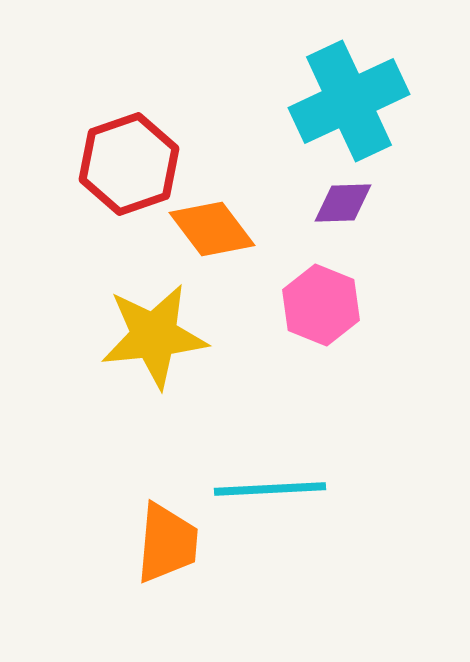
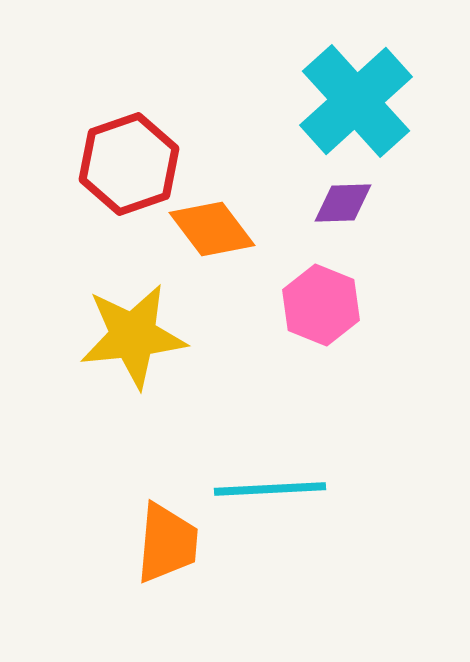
cyan cross: moved 7 px right; rotated 17 degrees counterclockwise
yellow star: moved 21 px left
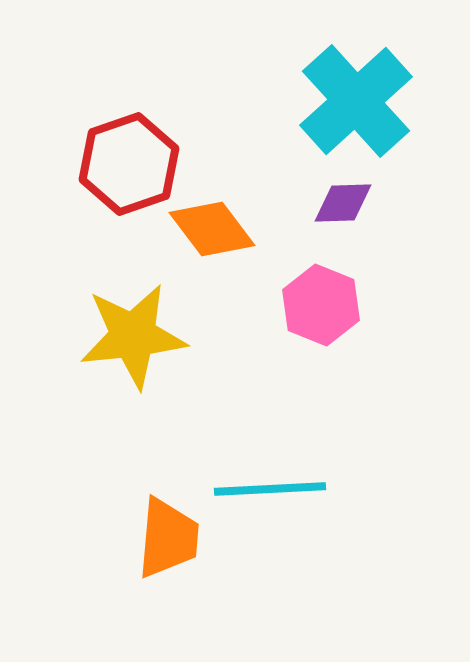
orange trapezoid: moved 1 px right, 5 px up
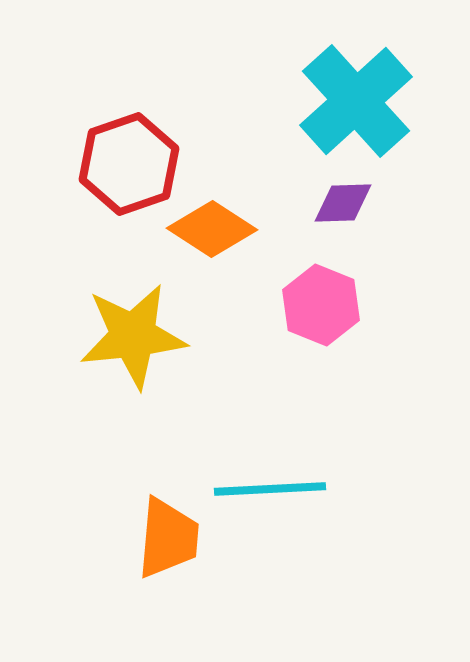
orange diamond: rotated 20 degrees counterclockwise
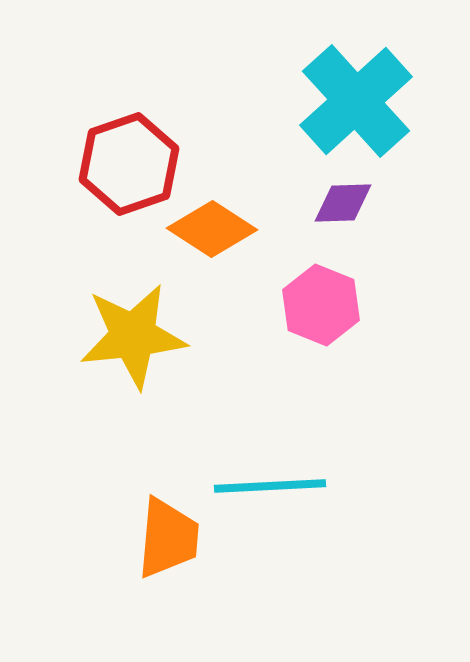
cyan line: moved 3 px up
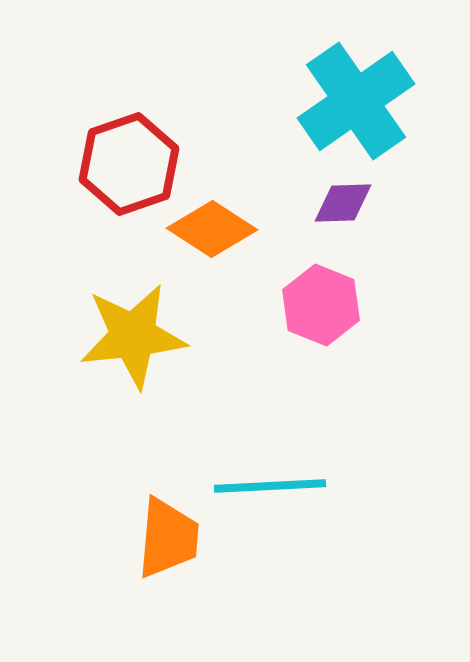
cyan cross: rotated 7 degrees clockwise
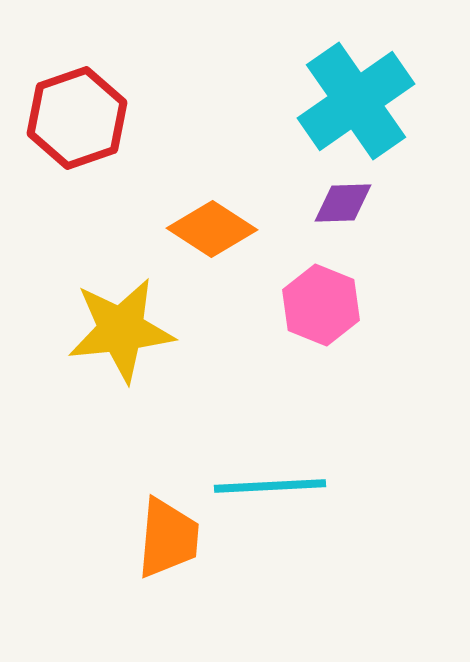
red hexagon: moved 52 px left, 46 px up
yellow star: moved 12 px left, 6 px up
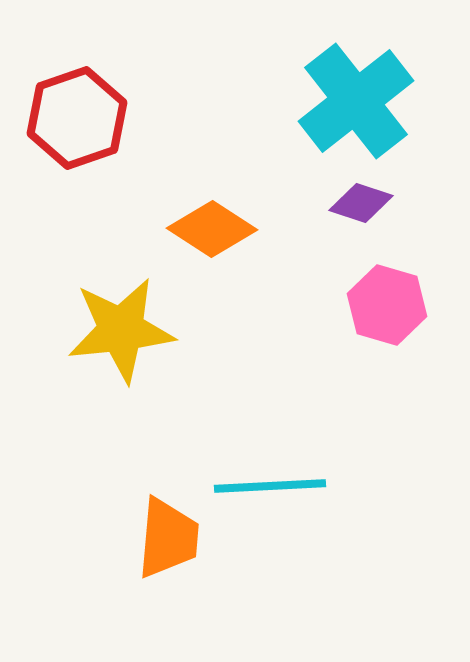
cyan cross: rotated 3 degrees counterclockwise
purple diamond: moved 18 px right; rotated 20 degrees clockwise
pink hexagon: moved 66 px right; rotated 6 degrees counterclockwise
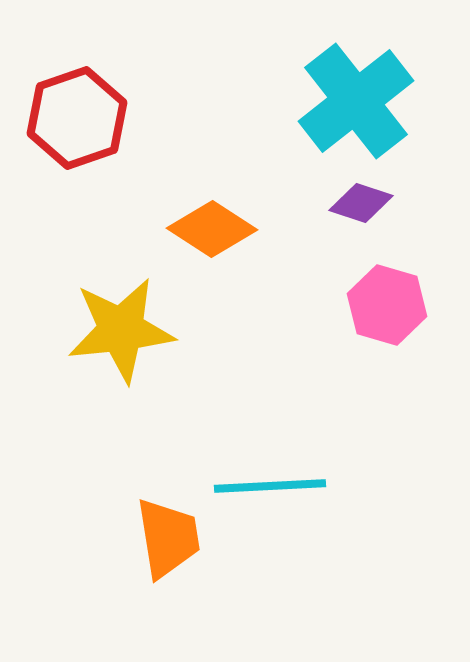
orange trapezoid: rotated 14 degrees counterclockwise
